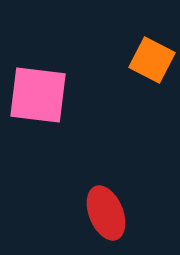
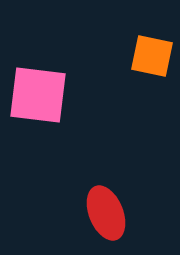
orange square: moved 4 px up; rotated 15 degrees counterclockwise
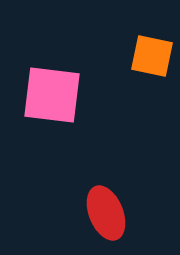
pink square: moved 14 px right
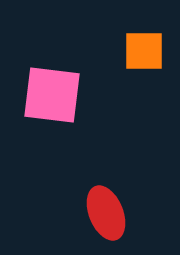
orange square: moved 8 px left, 5 px up; rotated 12 degrees counterclockwise
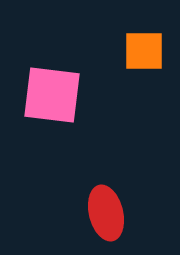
red ellipse: rotated 8 degrees clockwise
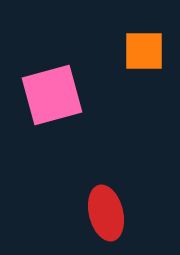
pink square: rotated 22 degrees counterclockwise
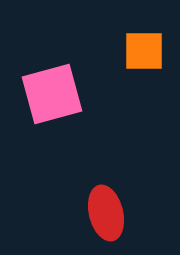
pink square: moved 1 px up
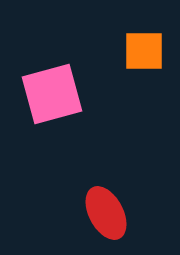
red ellipse: rotated 14 degrees counterclockwise
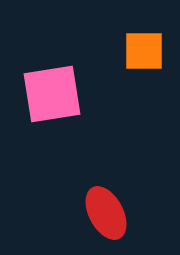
pink square: rotated 6 degrees clockwise
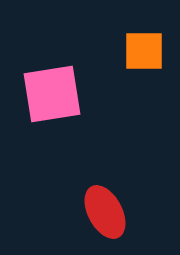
red ellipse: moved 1 px left, 1 px up
